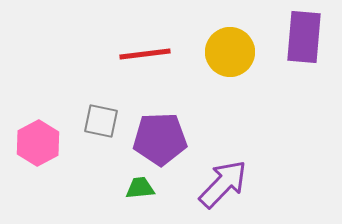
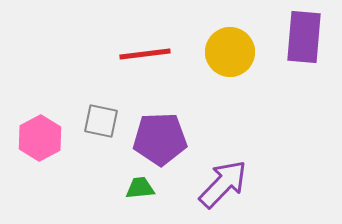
pink hexagon: moved 2 px right, 5 px up
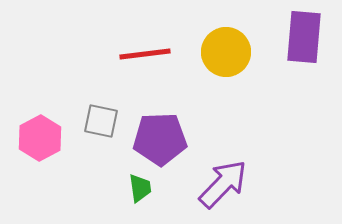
yellow circle: moved 4 px left
green trapezoid: rotated 88 degrees clockwise
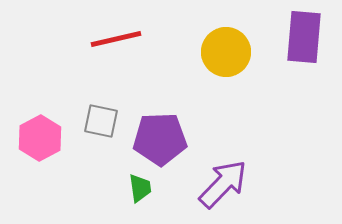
red line: moved 29 px left, 15 px up; rotated 6 degrees counterclockwise
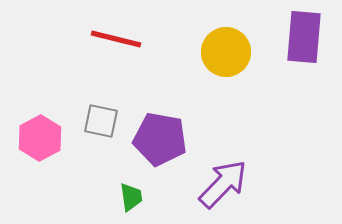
red line: rotated 27 degrees clockwise
purple pentagon: rotated 12 degrees clockwise
green trapezoid: moved 9 px left, 9 px down
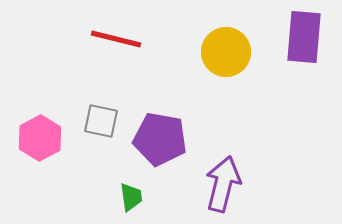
purple arrow: rotated 30 degrees counterclockwise
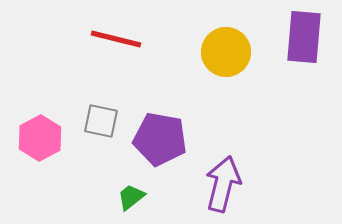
green trapezoid: rotated 120 degrees counterclockwise
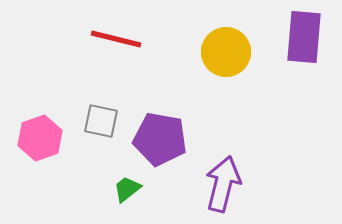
pink hexagon: rotated 9 degrees clockwise
green trapezoid: moved 4 px left, 8 px up
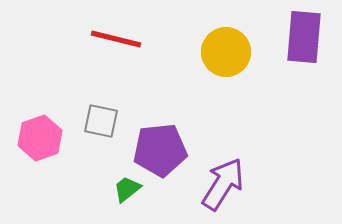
purple pentagon: moved 11 px down; rotated 16 degrees counterclockwise
purple arrow: rotated 18 degrees clockwise
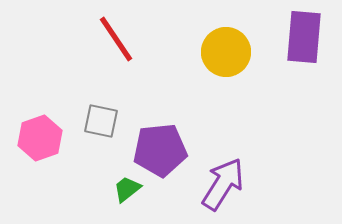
red line: rotated 42 degrees clockwise
